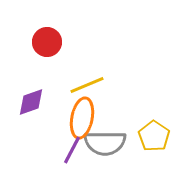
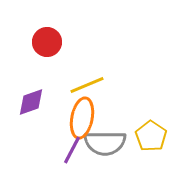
yellow pentagon: moved 3 px left
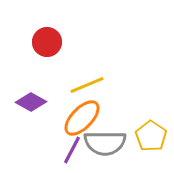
purple diamond: rotated 48 degrees clockwise
orange ellipse: rotated 33 degrees clockwise
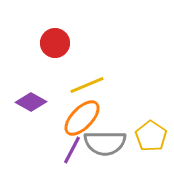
red circle: moved 8 px right, 1 px down
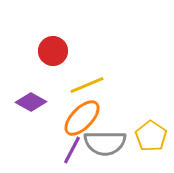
red circle: moved 2 px left, 8 px down
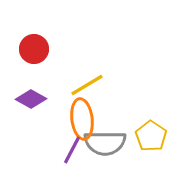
red circle: moved 19 px left, 2 px up
yellow line: rotated 8 degrees counterclockwise
purple diamond: moved 3 px up
orange ellipse: moved 1 px down; rotated 51 degrees counterclockwise
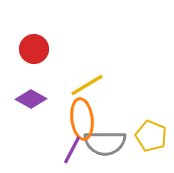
yellow pentagon: rotated 12 degrees counterclockwise
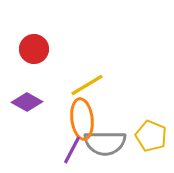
purple diamond: moved 4 px left, 3 px down
